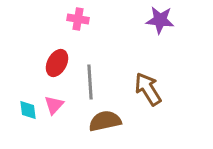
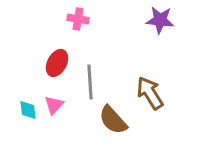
brown arrow: moved 2 px right, 4 px down
brown semicircle: moved 8 px right, 1 px up; rotated 120 degrees counterclockwise
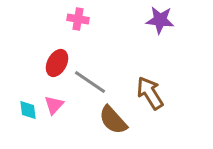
gray line: rotated 52 degrees counterclockwise
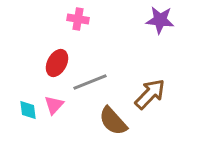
gray line: rotated 56 degrees counterclockwise
brown arrow: moved 1 px down; rotated 76 degrees clockwise
brown semicircle: moved 1 px down
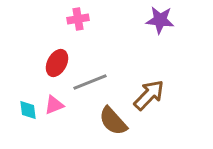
pink cross: rotated 20 degrees counterclockwise
brown arrow: moved 1 px left, 1 px down
pink triangle: rotated 25 degrees clockwise
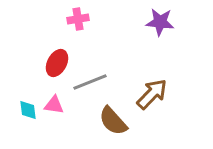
purple star: moved 2 px down
brown arrow: moved 3 px right, 1 px up
pink triangle: rotated 30 degrees clockwise
